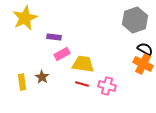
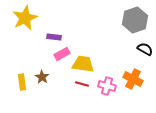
orange cross: moved 10 px left, 15 px down
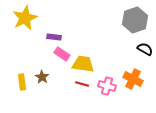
pink rectangle: rotated 63 degrees clockwise
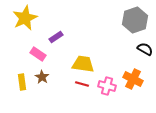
purple rectangle: moved 2 px right; rotated 40 degrees counterclockwise
pink rectangle: moved 24 px left
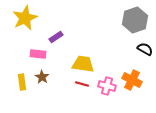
pink rectangle: rotated 28 degrees counterclockwise
orange cross: moved 1 px left, 1 px down
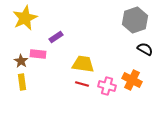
brown star: moved 21 px left, 16 px up
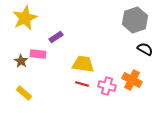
yellow rectangle: moved 2 px right, 11 px down; rotated 42 degrees counterclockwise
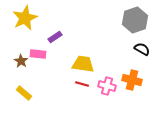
purple rectangle: moved 1 px left
black semicircle: moved 3 px left
orange cross: rotated 12 degrees counterclockwise
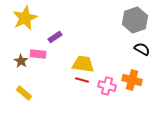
red line: moved 4 px up
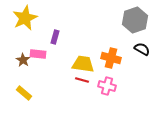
purple rectangle: rotated 40 degrees counterclockwise
brown star: moved 2 px right, 1 px up
orange cross: moved 21 px left, 22 px up
